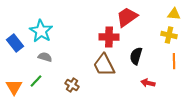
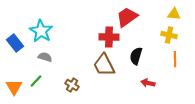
orange line: moved 1 px right, 2 px up
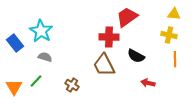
black semicircle: rotated 78 degrees counterclockwise
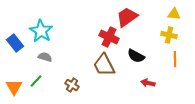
red cross: rotated 24 degrees clockwise
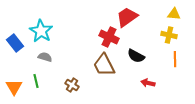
green line: rotated 56 degrees counterclockwise
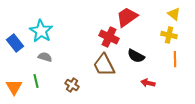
yellow triangle: rotated 32 degrees clockwise
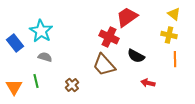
brown trapezoid: rotated 15 degrees counterclockwise
brown cross: rotated 16 degrees clockwise
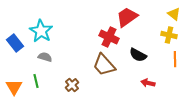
black semicircle: moved 2 px right, 1 px up
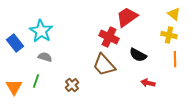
green line: rotated 32 degrees clockwise
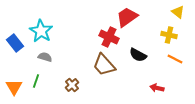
yellow triangle: moved 4 px right, 2 px up
orange line: rotated 63 degrees counterclockwise
red arrow: moved 9 px right, 5 px down
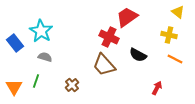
red arrow: rotated 104 degrees clockwise
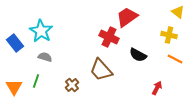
brown trapezoid: moved 3 px left, 5 px down
